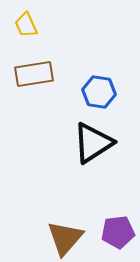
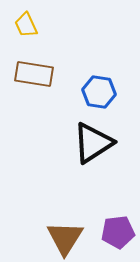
brown rectangle: rotated 18 degrees clockwise
brown triangle: rotated 9 degrees counterclockwise
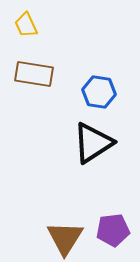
purple pentagon: moved 5 px left, 2 px up
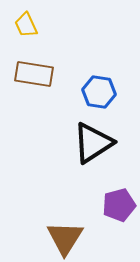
purple pentagon: moved 6 px right, 25 px up; rotated 8 degrees counterclockwise
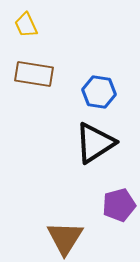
black triangle: moved 2 px right
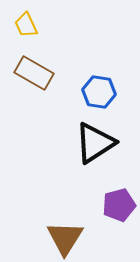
brown rectangle: moved 1 px up; rotated 21 degrees clockwise
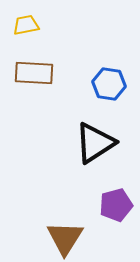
yellow trapezoid: rotated 104 degrees clockwise
brown rectangle: rotated 27 degrees counterclockwise
blue hexagon: moved 10 px right, 8 px up
purple pentagon: moved 3 px left
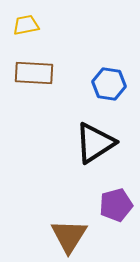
brown triangle: moved 4 px right, 2 px up
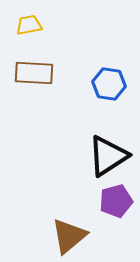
yellow trapezoid: moved 3 px right
black triangle: moved 13 px right, 13 px down
purple pentagon: moved 4 px up
brown triangle: rotated 18 degrees clockwise
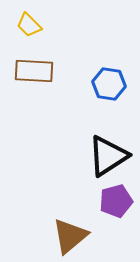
yellow trapezoid: rotated 124 degrees counterclockwise
brown rectangle: moved 2 px up
brown triangle: moved 1 px right
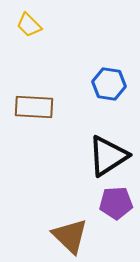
brown rectangle: moved 36 px down
purple pentagon: moved 2 px down; rotated 12 degrees clockwise
brown triangle: rotated 36 degrees counterclockwise
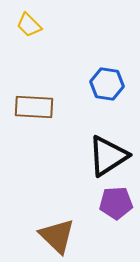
blue hexagon: moved 2 px left
brown triangle: moved 13 px left
